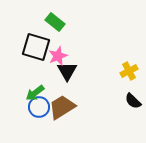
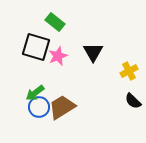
black triangle: moved 26 px right, 19 px up
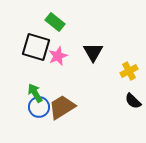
green arrow: rotated 96 degrees clockwise
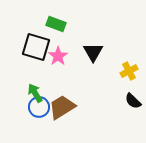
green rectangle: moved 1 px right, 2 px down; rotated 18 degrees counterclockwise
pink star: rotated 12 degrees counterclockwise
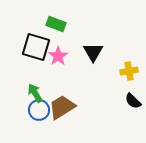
yellow cross: rotated 18 degrees clockwise
blue circle: moved 3 px down
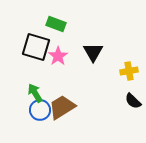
blue circle: moved 1 px right
